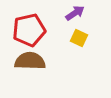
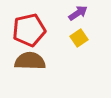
purple arrow: moved 3 px right
yellow square: rotated 30 degrees clockwise
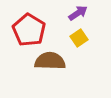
red pentagon: rotated 28 degrees counterclockwise
brown semicircle: moved 20 px right
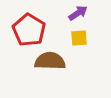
yellow square: rotated 30 degrees clockwise
